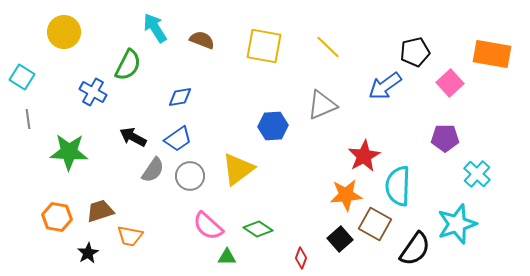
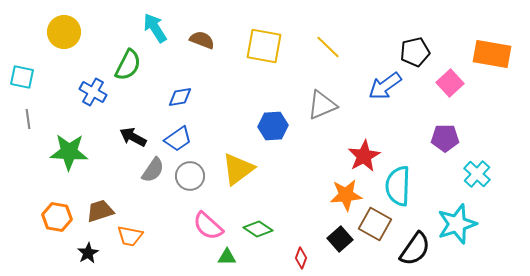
cyan square: rotated 20 degrees counterclockwise
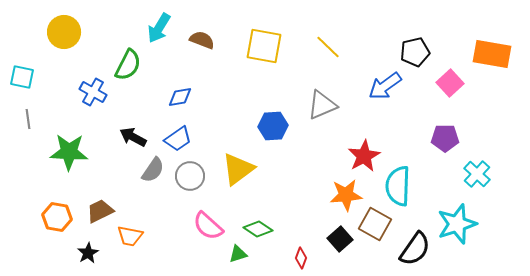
cyan arrow: moved 4 px right; rotated 116 degrees counterclockwise
brown trapezoid: rotated 8 degrees counterclockwise
green triangle: moved 11 px right, 3 px up; rotated 18 degrees counterclockwise
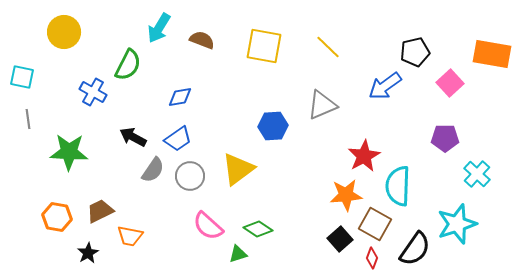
red diamond: moved 71 px right
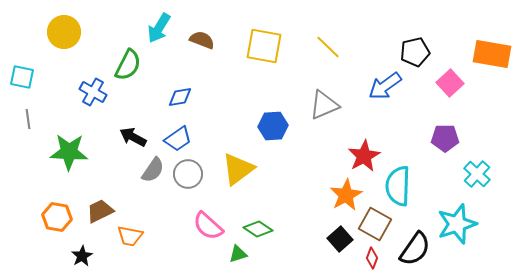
gray triangle: moved 2 px right
gray circle: moved 2 px left, 2 px up
orange star: rotated 24 degrees counterclockwise
black star: moved 6 px left, 3 px down
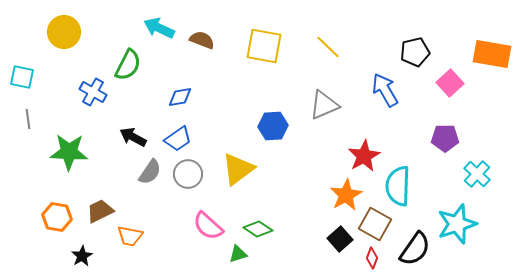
cyan arrow: rotated 84 degrees clockwise
blue arrow: moved 4 px down; rotated 96 degrees clockwise
gray semicircle: moved 3 px left, 2 px down
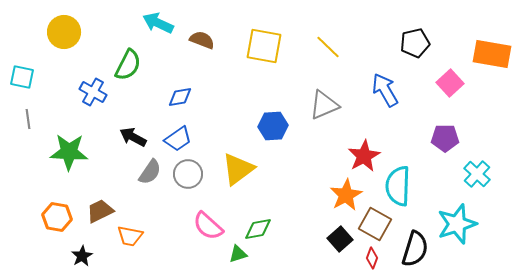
cyan arrow: moved 1 px left, 5 px up
black pentagon: moved 9 px up
green diamond: rotated 44 degrees counterclockwise
black semicircle: rotated 18 degrees counterclockwise
